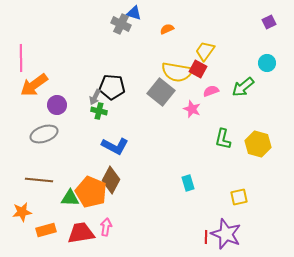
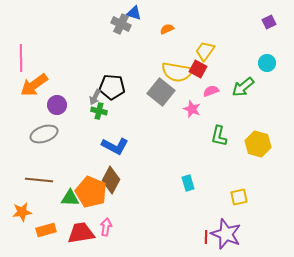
green L-shape: moved 4 px left, 3 px up
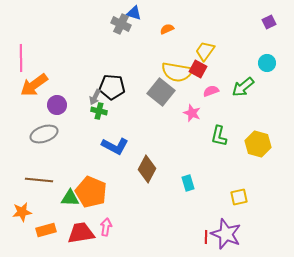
pink star: moved 4 px down
brown diamond: moved 36 px right, 11 px up
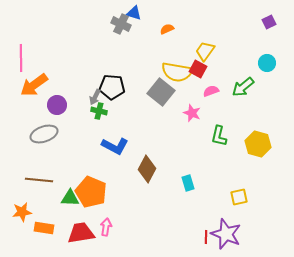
orange rectangle: moved 2 px left, 2 px up; rotated 24 degrees clockwise
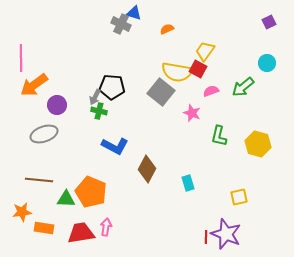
green triangle: moved 4 px left, 1 px down
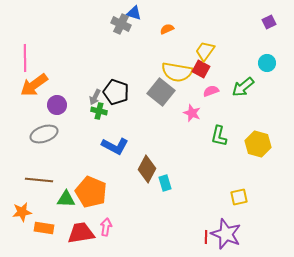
pink line: moved 4 px right
red square: moved 3 px right
black pentagon: moved 4 px right, 5 px down; rotated 15 degrees clockwise
cyan rectangle: moved 23 px left
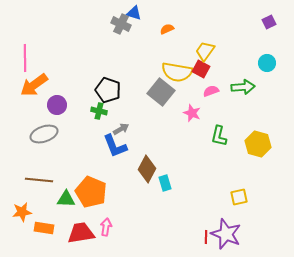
green arrow: rotated 145 degrees counterclockwise
black pentagon: moved 8 px left, 2 px up
gray arrow: moved 26 px right, 32 px down; rotated 147 degrees counterclockwise
blue L-shape: rotated 40 degrees clockwise
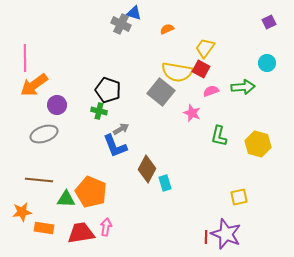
yellow trapezoid: moved 3 px up
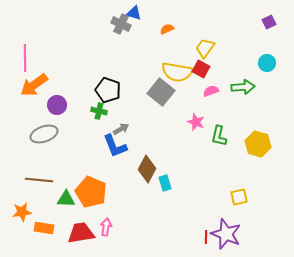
pink star: moved 4 px right, 9 px down
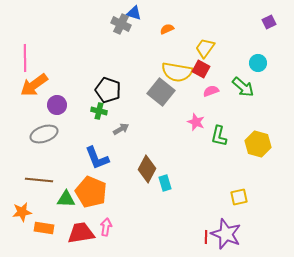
cyan circle: moved 9 px left
green arrow: rotated 45 degrees clockwise
blue L-shape: moved 18 px left, 12 px down
